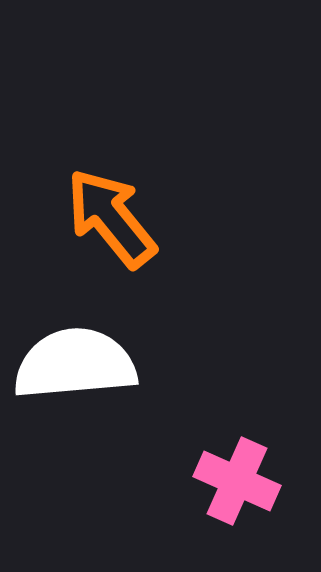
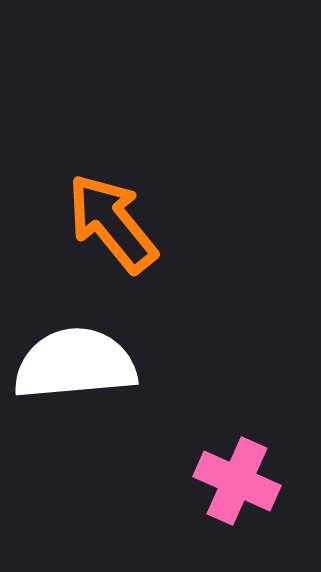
orange arrow: moved 1 px right, 5 px down
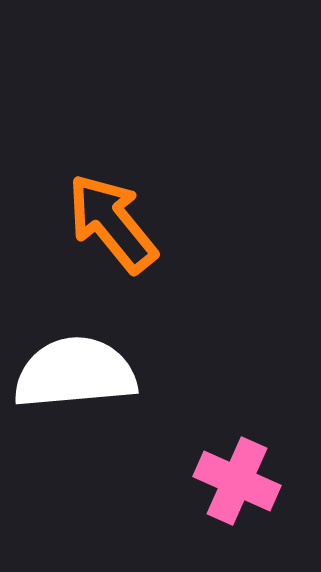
white semicircle: moved 9 px down
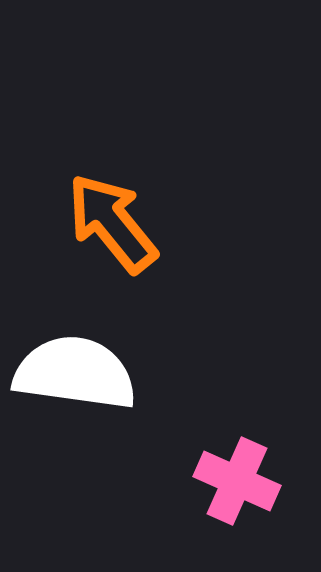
white semicircle: rotated 13 degrees clockwise
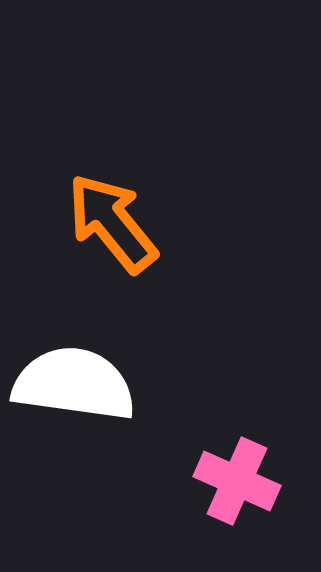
white semicircle: moved 1 px left, 11 px down
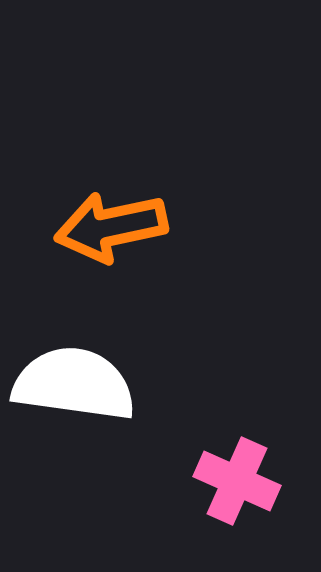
orange arrow: moved 1 px left, 4 px down; rotated 63 degrees counterclockwise
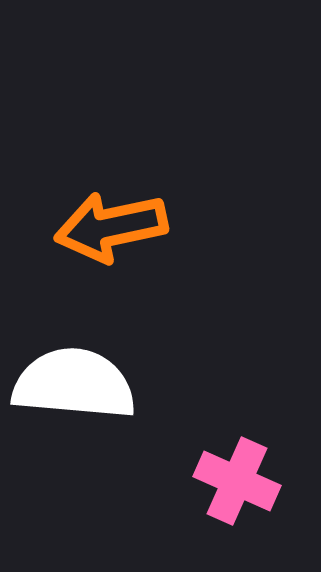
white semicircle: rotated 3 degrees counterclockwise
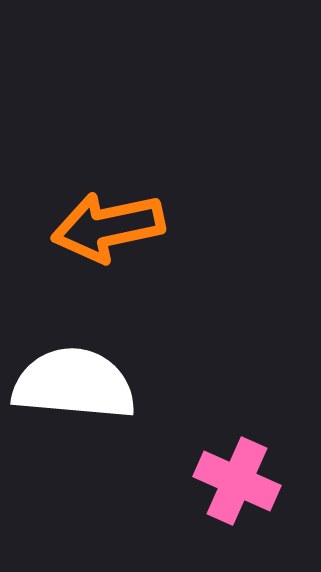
orange arrow: moved 3 px left
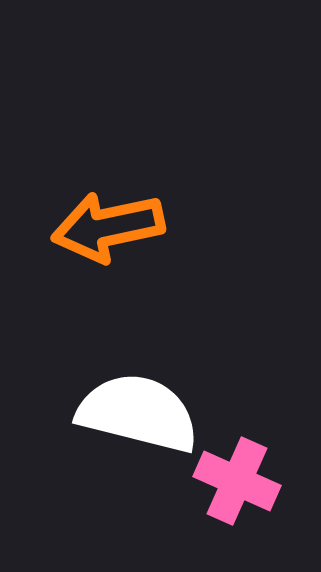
white semicircle: moved 64 px right, 29 px down; rotated 9 degrees clockwise
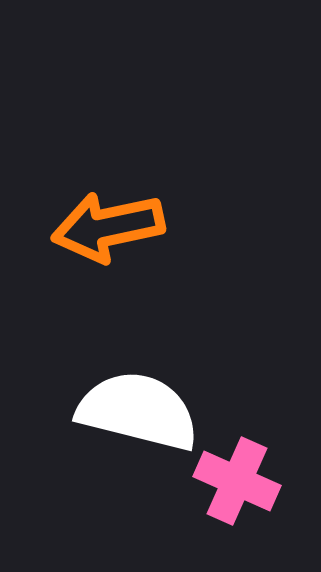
white semicircle: moved 2 px up
